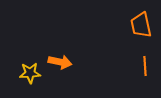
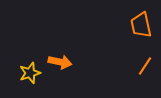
orange line: rotated 36 degrees clockwise
yellow star: rotated 15 degrees counterclockwise
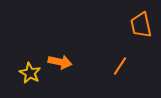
orange line: moved 25 px left
yellow star: rotated 25 degrees counterclockwise
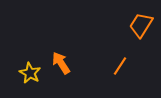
orange trapezoid: rotated 44 degrees clockwise
orange arrow: moved 1 px right, 1 px down; rotated 135 degrees counterclockwise
